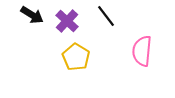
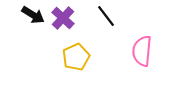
black arrow: moved 1 px right
purple cross: moved 4 px left, 3 px up
yellow pentagon: rotated 16 degrees clockwise
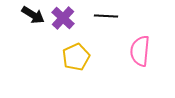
black line: rotated 50 degrees counterclockwise
pink semicircle: moved 2 px left
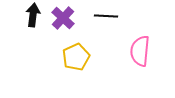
black arrow: rotated 115 degrees counterclockwise
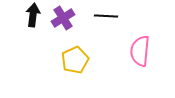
purple cross: rotated 15 degrees clockwise
yellow pentagon: moved 1 px left, 3 px down
